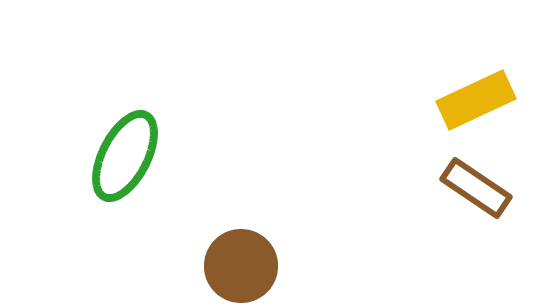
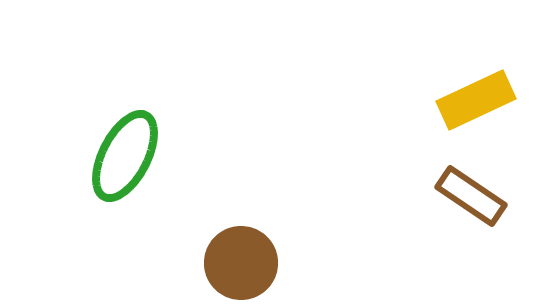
brown rectangle: moved 5 px left, 8 px down
brown circle: moved 3 px up
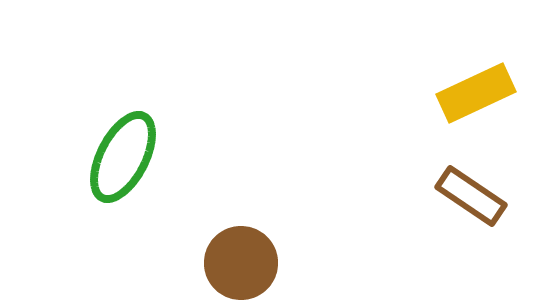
yellow rectangle: moved 7 px up
green ellipse: moved 2 px left, 1 px down
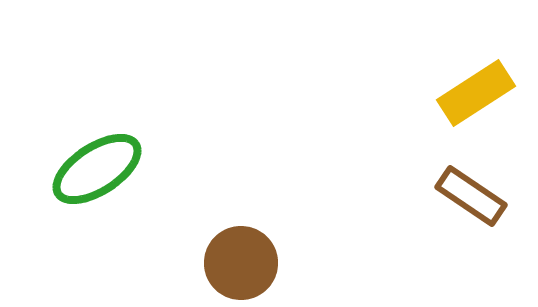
yellow rectangle: rotated 8 degrees counterclockwise
green ellipse: moved 26 px left, 12 px down; rotated 30 degrees clockwise
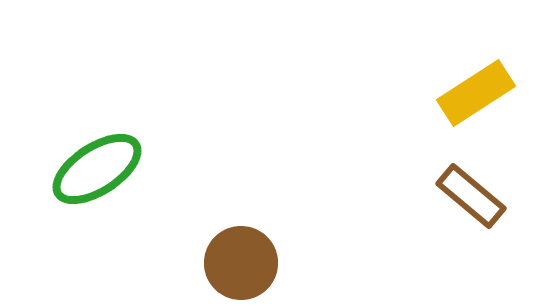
brown rectangle: rotated 6 degrees clockwise
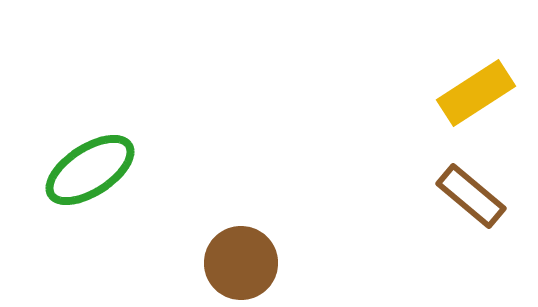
green ellipse: moved 7 px left, 1 px down
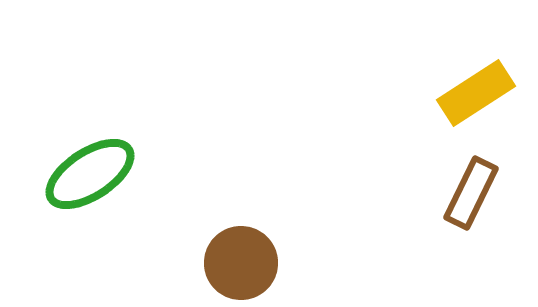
green ellipse: moved 4 px down
brown rectangle: moved 3 px up; rotated 76 degrees clockwise
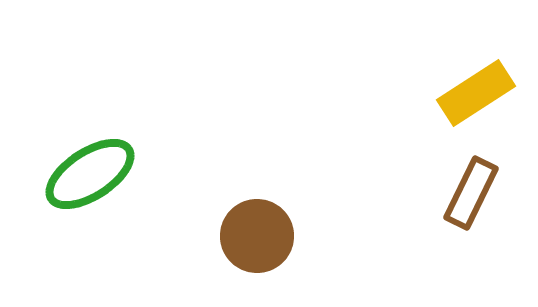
brown circle: moved 16 px right, 27 px up
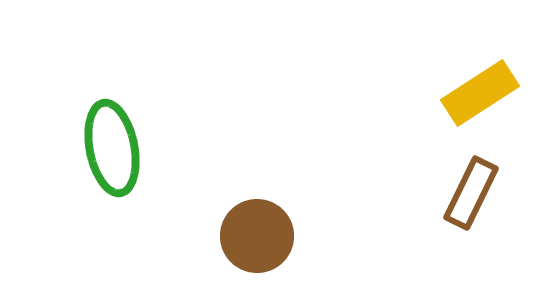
yellow rectangle: moved 4 px right
green ellipse: moved 22 px right, 26 px up; rotated 68 degrees counterclockwise
